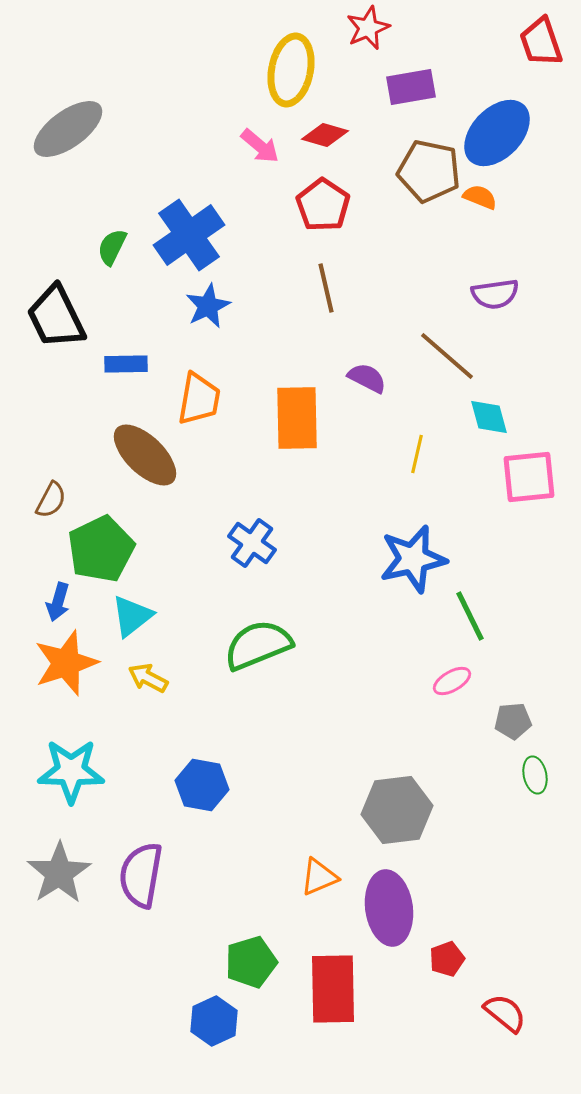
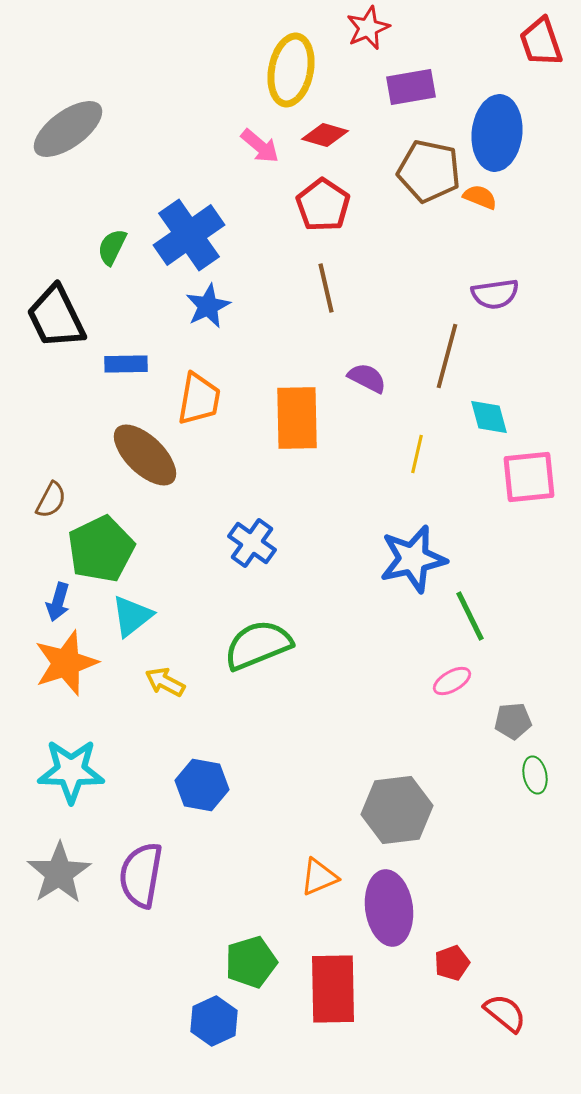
blue ellipse at (497, 133): rotated 38 degrees counterclockwise
brown line at (447, 356): rotated 64 degrees clockwise
yellow arrow at (148, 678): moved 17 px right, 4 px down
red pentagon at (447, 959): moved 5 px right, 4 px down
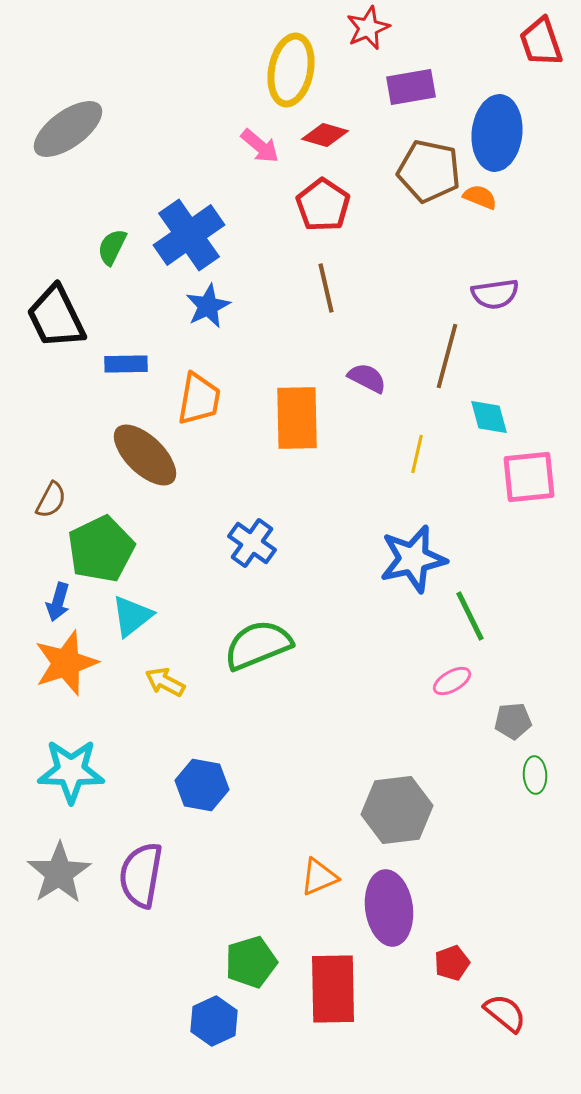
green ellipse at (535, 775): rotated 9 degrees clockwise
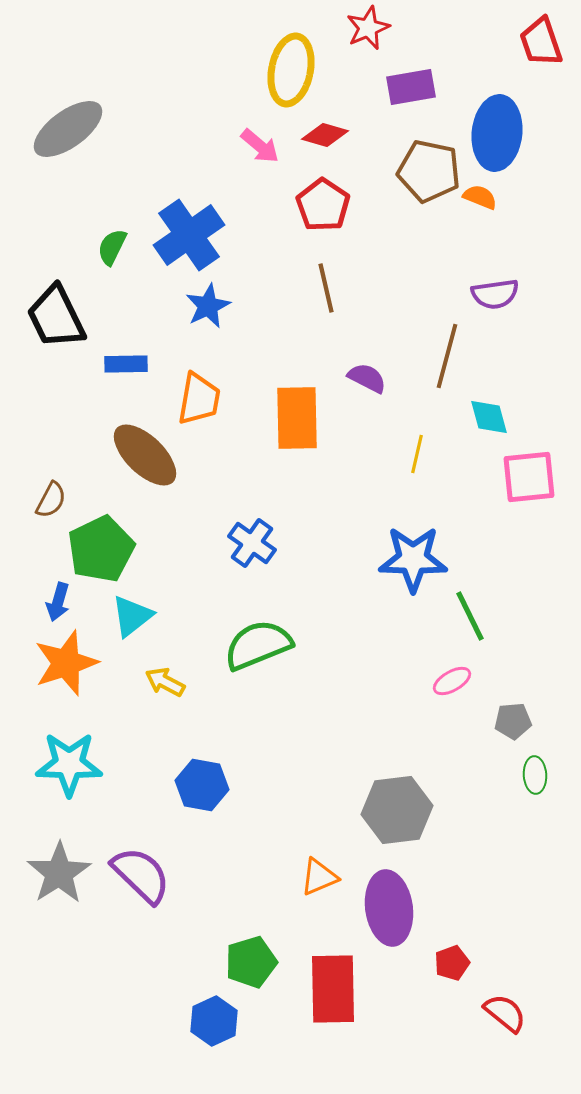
blue star at (413, 559): rotated 14 degrees clockwise
cyan star at (71, 771): moved 2 px left, 7 px up
purple semicircle at (141, 875): rotated 124 degrees clockwise
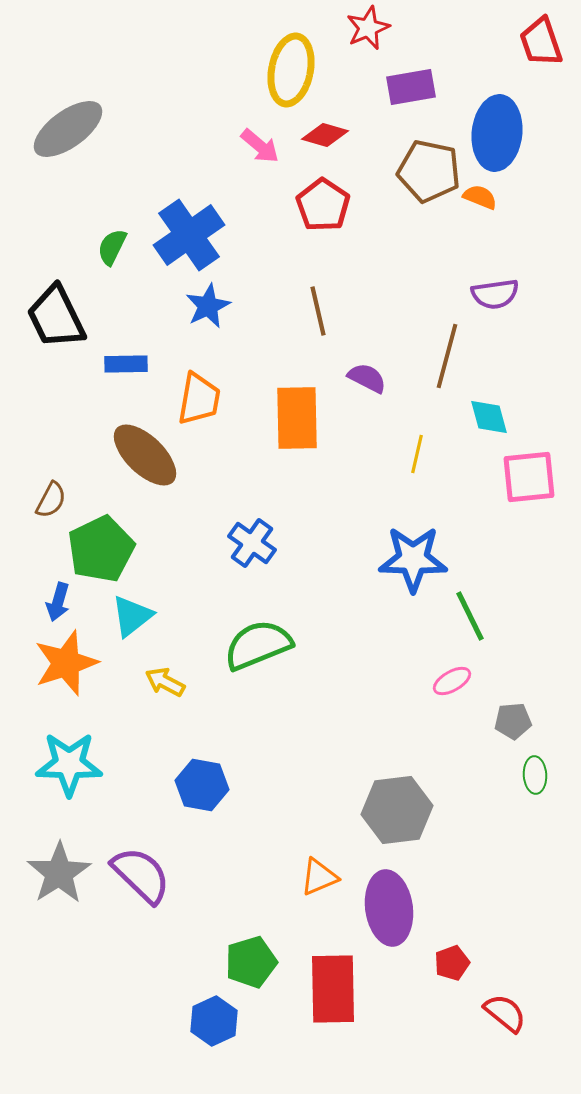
brown line at (326, 288): moved 8 px left, 23 px down
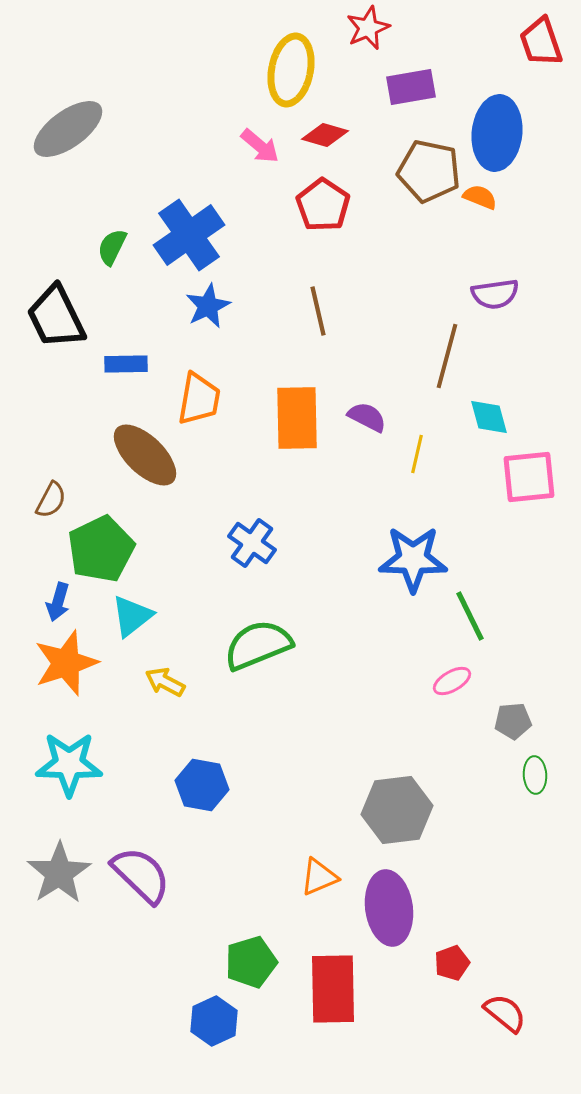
purple semicircle at (367, 378): moved 39 px down
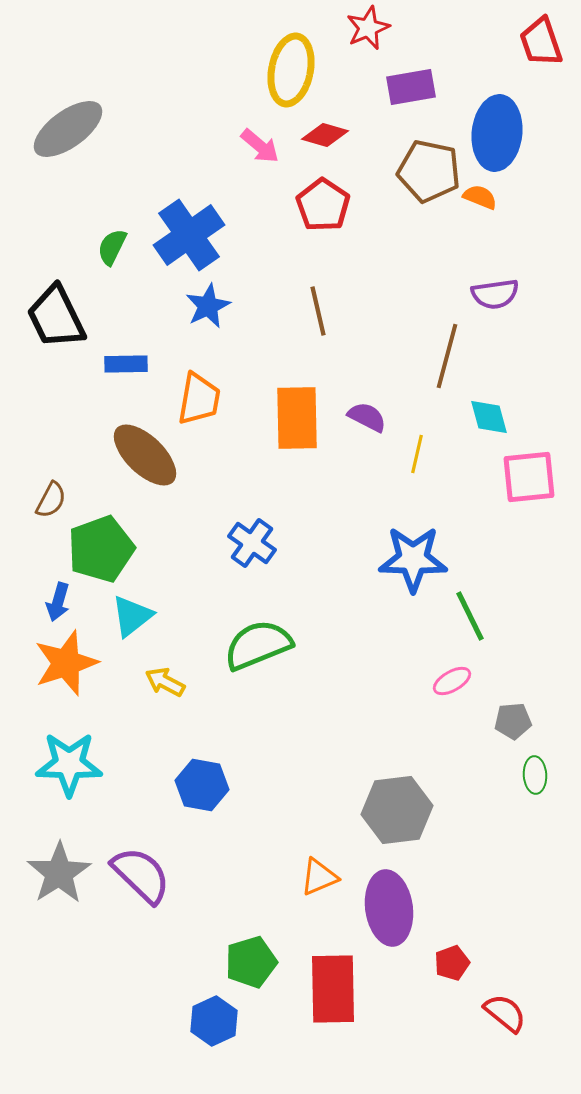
green pentagon at (101, 549): rotated 6 degrees clockwise
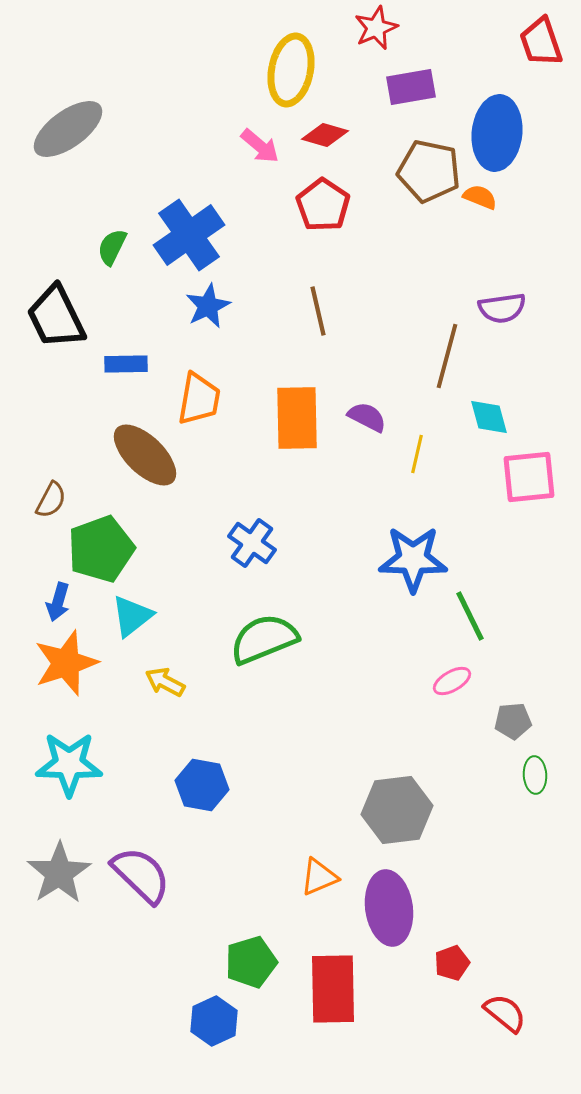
red star at (368, 28): moved 8 px right
purple semicircle at (495, 294): moved 7 px right, 14 px down
green semicircle at (258, 645): moved 6 px right, 6 px up
